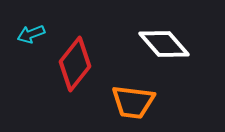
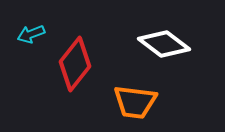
white diamond: rotated 12 degrees counterclockwise
orange trapezoid: moved 2 px right
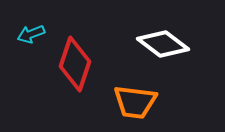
white diamond: moved 1 px left
red diamond: rotated 20 degrees counterclockwise
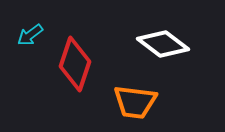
cyan arrow: moved 1 px left, 1 px down; rotated 16 degrees counterclockwise
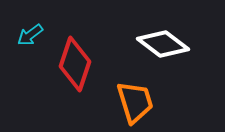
orange trapezoid: rotated 114 degrees counterclockwise
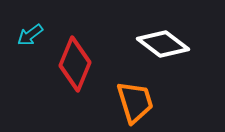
red diamond: rotated 4 degrees clockwise
